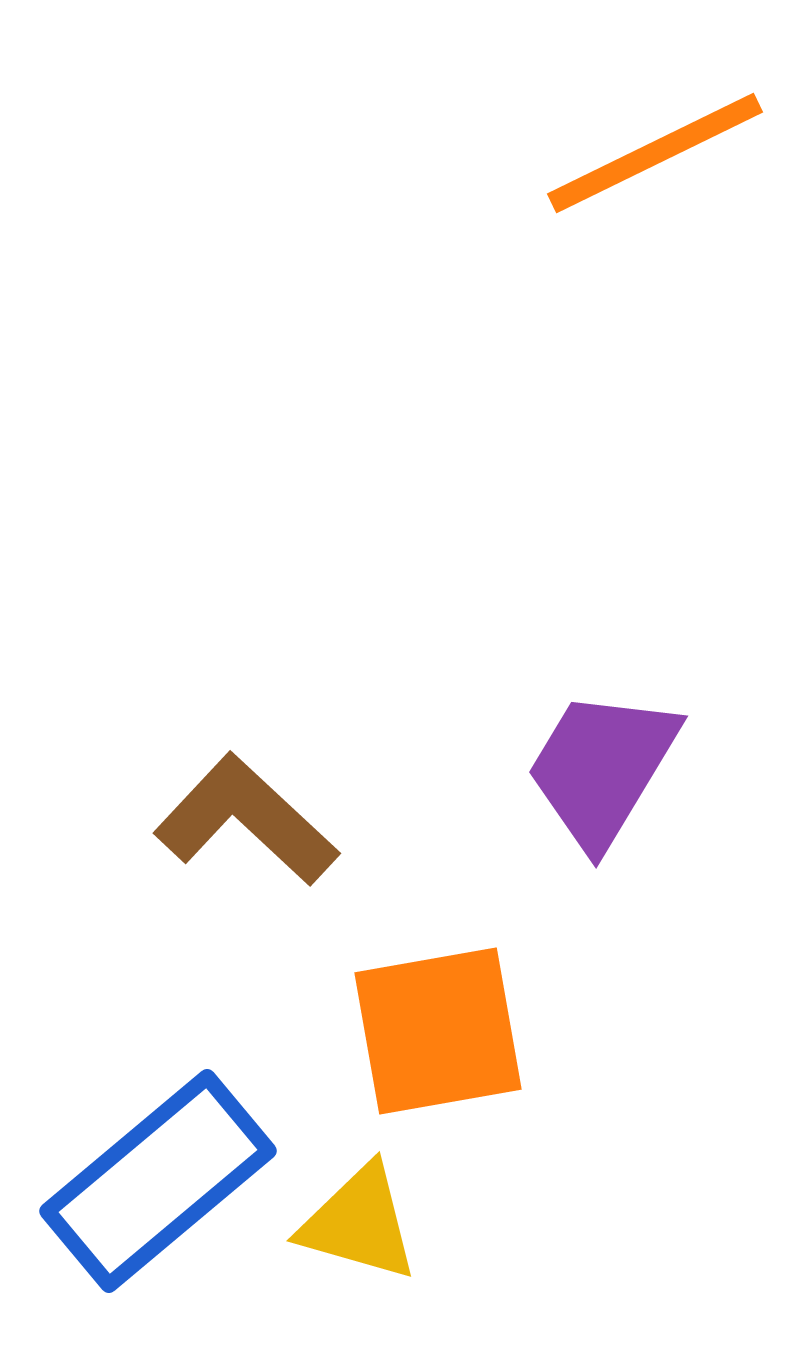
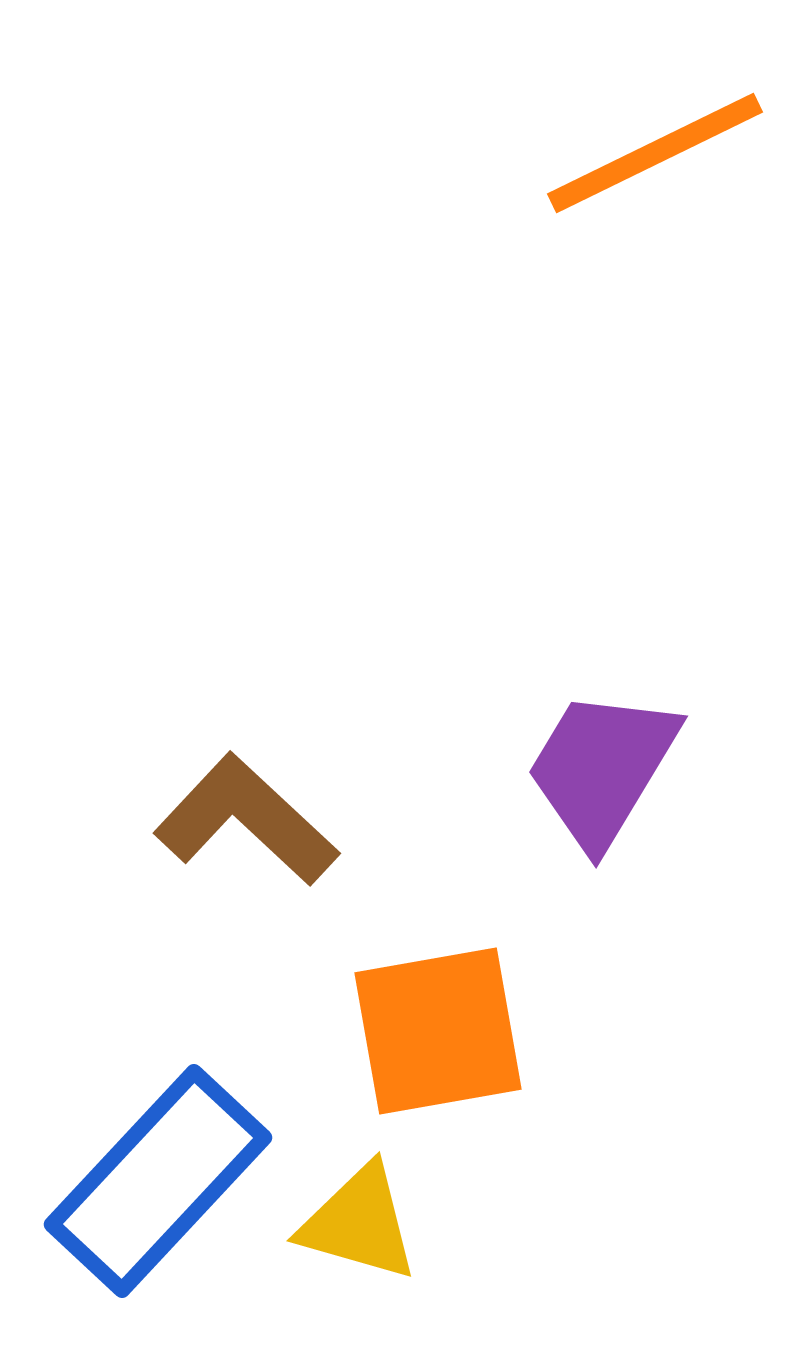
blue rectangle: rotated 7 degrees counterclockwise
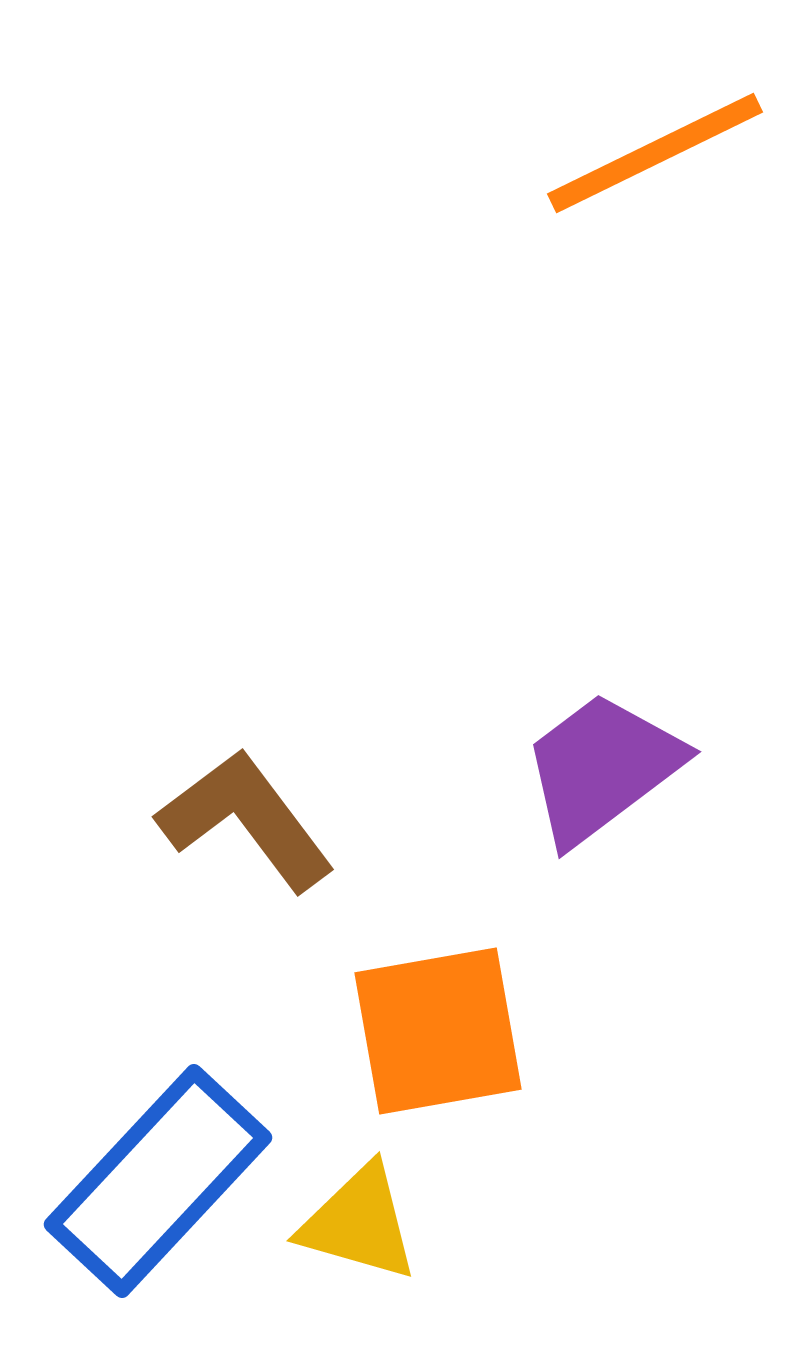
purple trapezoid: rotated 22 degrees clockwise
brown L-shape: rotated 10 degrees clockwise
